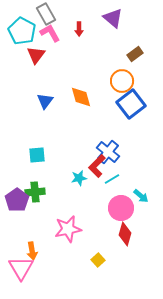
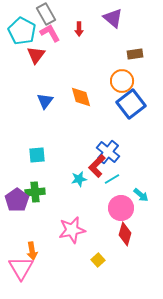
brown rectangle: rotated 28 degrees clockwise
cyan star: moved 1 px down
cyan arrow: moved 1 px up
pink star: moved 4 px right, 1 px down
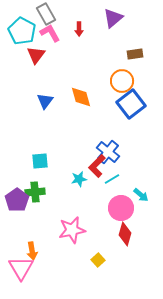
purple triangle: rotated 40 degrees clockwise
cyan square: moved 3 px right, 6 px down
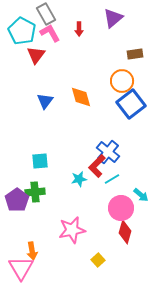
red diamond: moved 2 px up
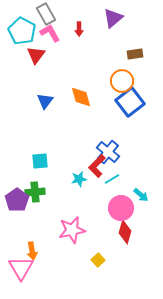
blue square: moved 1 px left, 2 px up
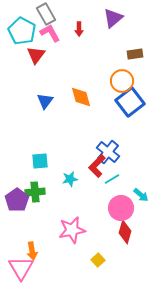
cyan star: moved 9 px left
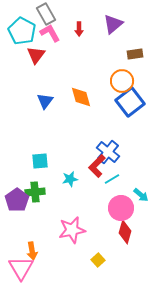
purple triangle: moved 6 px down
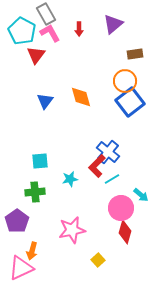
orange circle: moved 3 px right
purple pentagon: moved 21 px down
orange arrow: rotated 24 degrees clockwise
pink triangle: rotated 36 degrees clockwise
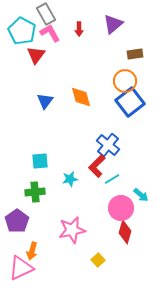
blue cross: moved 7 px up
